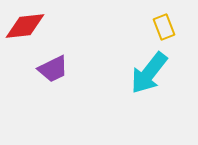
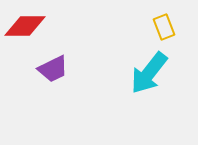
red diamond: rotated 6 degrees clockwise
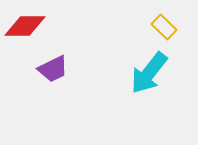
yellow rectangle: rotated 25 degrees counterclockwise
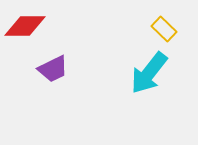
yellow rectangle: moved 2 px down
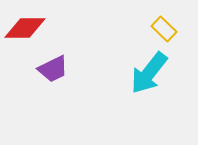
red diamond: moved 2 px down
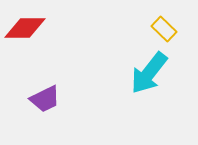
purple trapezoid: moved 8 px left, 30 px down
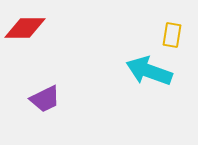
yellow rectangle: moved 8 px right, 6 px down; rotated 55 degrees clockwise
cyan arrow: moved 2 px up; rotated 72 degrees clockwise
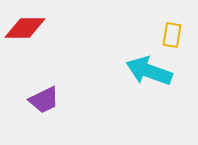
purple trapezoid: moved 1 px left, 1 px down
